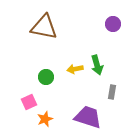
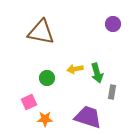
brown triangle: moved 3 px left, 5 px down
green arrow: moved 8 px down
green circle: moved 1 px right, 1 px down
orange star: rotated 21 degrees clockwise
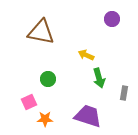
purple circle: moved 1 px left, 5 px up
yellow arrow: moved 11 px right, 14 px up; rotated 35 degrees clockwise
green arrow: moved 2 px right, 5 px down
green circle: moved 1 px right, 1 px down
gray rectangle: moved 12 px right, 1 px down
purple trapezoid: moved 1 px up
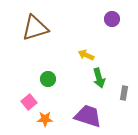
brown triangle: moved 6 px left, 4 px up; rotated 28 degrees counterclockwise
pink square: rotated 14 degrees counterclockwise
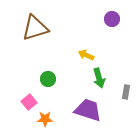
gray rectangle: moved 2 px right, 1 px up
purple trapezoid: moved 6 px up
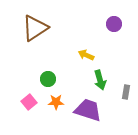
purple circle: moved 2 px right, 5 px down
brown triangle: rotated 16 degrees counterclockwise
green arrow: moved 1 px right, 2 px down
orange star: moved 11 px right, 17 px up
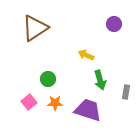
orange star: moved 1 px left, 1 px down
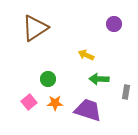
green arrow: moved 1 px left, 1 px up; rotated 108 degrees clockwise
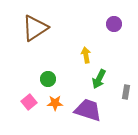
yellow arrow: rotated 56 degrees clockwise
green arrow: rotated 66 degrees counterclockwise
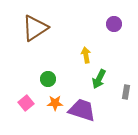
pink square: moved 3 px left, 1 px down
purple trapezoid: moved 6 px left
